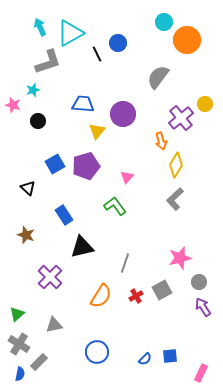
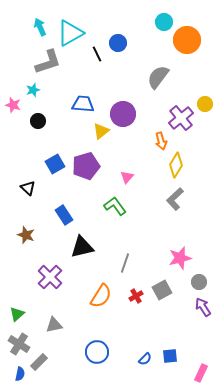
yellow triangle at (97, 131): moved 4 px right; rotated 12 degrees clockwise
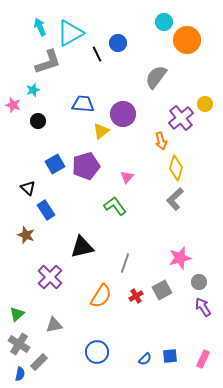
gray semicircle at (158, 77): moved 2 px left
yellow diamond at (176, 165): moved 3 px down; rotated 15 degrees counterclockwise
blue rectangle at (64, 215): moved 18 px left, 5 px up
pink rectangle at (201, 373): moved 2 px right, 14 px up
